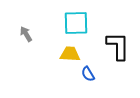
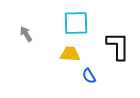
blue semicircle: moved 1 px right, 2 px down
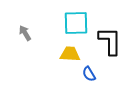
gray arrow: moved 1 px left, 1 px up
black L-shape: moved 8 px left, 5 px up
blue semicircle: moved 2 px up
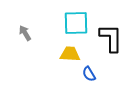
black L-shape: moved 1 px right, 3 px up
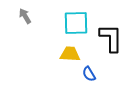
gray arrow: moved 17 px up
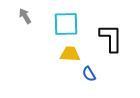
cyan square: moved 10 px left, 1 px down
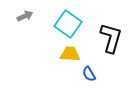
gray arrow: rotated 98 degrees clockwise
cyan square: moved 2 px right; rotated 36 degrees clockwise
black L-shape: rotated 16 degrees clockwise
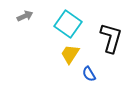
yellow trapezoid: rotated 60 degrees counterclockwise
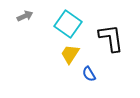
black L-shape: rotated 24 degrees counterclockwise
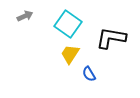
black L-shape: rotated 72 degrees counterclockwise
